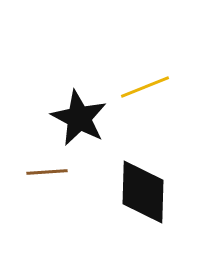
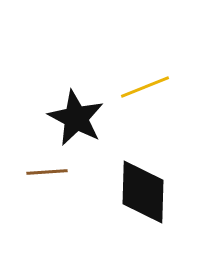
black star: moved 3 px left
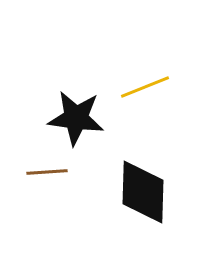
black star: rotated 20 degrees counterclockwise
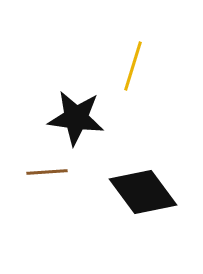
yellow line: moved 12 px left, 21 px up; rotated 51 degrees counterclockwise
black diamond: rotated 38 degrees counterclockwise
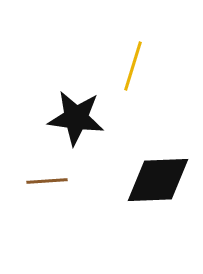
brown line: moved 9 px down
black diamond: moved 15 px right, 12 px up; rotated 56 degrees counterclockwise
